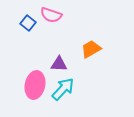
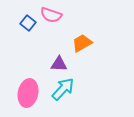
orange trapezoid: moved 9 px left, 6 px up
pink ellipse: moved 7 px left, 8 px down
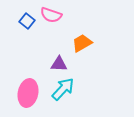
blue square: moved 1 px left, 2 px up
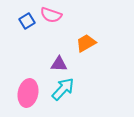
blue square: rotated 21 degrees clockwise
orange trapezoid: moved 4 px right
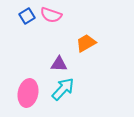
blue square: moved 5 px up
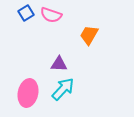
blue square: moved 1 px left, 3 px up
orange trapezoid: moved 3 px right, 8 px up; rotated 30 degrees counterclockwise
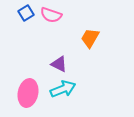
orange trapezoid: moved 1 px right, 3 px down
purple triangle: rotated 24 degrees clockwise
cyan arrow: rotated 25 degrees clockwise
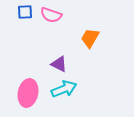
blue square: moved 1 px left, 1 px up; rotated 28 degrees clockwise
cyan arrow: moved 1 px right
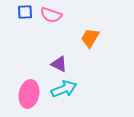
pink ellipse: moved 1 px right, 1 px down
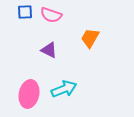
purple triangle: moved 10 px left, 14 px up
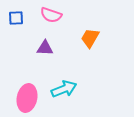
blue square: moved 9 px left, 6 px down
purple triangle: moved 4 px left, 2 px up; rotated 24 degrees counterclockwise
pink ellipse: moved 2 px left, 4 px down
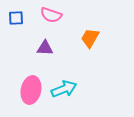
pink ellipse: moved 4 px right, 8 px up
